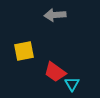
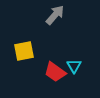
gray arrow: rotated 135 degrees clockwise
cyan triangle: moved 2 px right, 18 px up
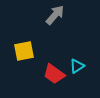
cyan triangle: moved 3 px right; rotated 28 degrees clockwise
red trapezoid: moved 1 px left, 2 px down
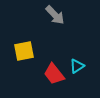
gray arrow: rotated 95 degrees clockwise
red trapezoid: rotated 15 degrees clockwise
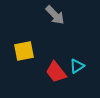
red trapezoid: moved 2 px right, 2 px up
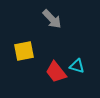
gray arrow: moved 3 px left, 4 px down
cyan triangle: rotated 49 degrees clockwise
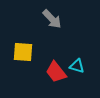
yellow square: moved 1 px left, 1 px down; rotated 15 degrees clockwise
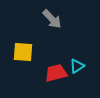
cyan triangle: rotated 49 degrees counterclockwise
red trapezoid: moved 1 px down; rotated 115 degrees clockwise
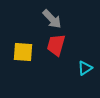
cyan triangle: moved 8 px right, 2 px down
red trapezoid: moved 28 px up; rotated 60 degrees counterclockwise
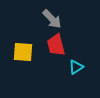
red trapezoid: rotated 30 degrees counterclockwise
cyan triangle: moved 9 px left, 1 px up
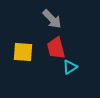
red trapezoid: moved 3 px down
cyan triangle: moved 6 px left
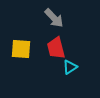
gray arrow: moved 2 px right, 1 px up
yellow square: moved 2 px left, 3 px up
